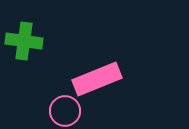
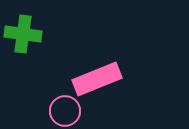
green cross: moved 1 px left, 7 px up
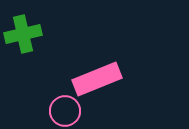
green cross: rotated 21 degrees counterclockwise
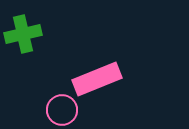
pink circle: moved 3 px left, 1 px up
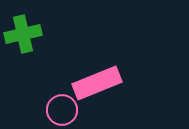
pink rectangle: moved 4 px down
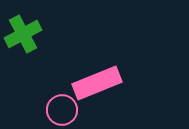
green cross: rotated 15 degrees counterclockwise
